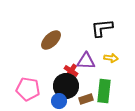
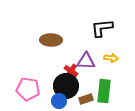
brown ellipse: rotated 45 degrees clockwise
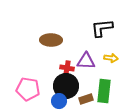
red cross: moved 4 px left, 3 px up; rotated 24 degrees counterclockwise
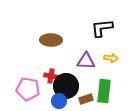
red cross: moved 16 px left, 8 px down
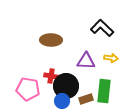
black L-shape: rotated 50 degrees clockwise
blue circle: moved 3 px right
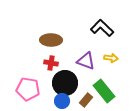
purple triangle: rotated 18 degrees clockwise
red cross: moved 13 px up
black circle: moved 1 px left, 3 px up
green rectangle: rotated 45 degrees counterclockwise
brown rectangle: moved 1 px down; rotated 32 degrees counterclockwise
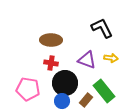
black L-shape: rotated 20 degrees clockwise
purple triangle: moved 1 px right, 1 px up
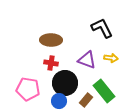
blue circle: moved 3 px left
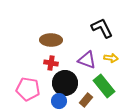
green rectangle: moved 5 px up
